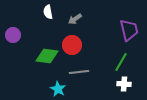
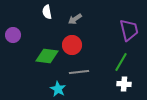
white semicircle: moved 1 px left
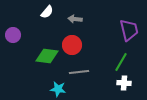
white semicircle: rotated 128 degrees counterclockwise
gray arrow: rotated 40 degrees clockwise
white cross: moved 1 px up
cyan star: rotated 21 degrees counterclockwise
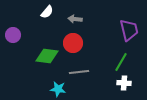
red circle: moved 1 px right, 2 px up
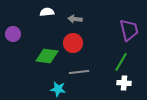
white semicircle: rotated 136 degrees counterclockwise
purple circle: moved 1 px up
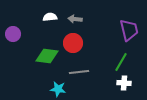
white semicircle: moved 3 px right, 5 px down
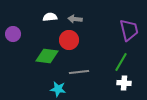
red circle: moved 4 px left, 3 px up
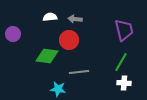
purple trapezoid: moved 5 px left
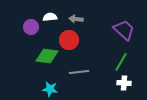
gray arrow: moved 1 px right
purple trapezoid: rotated 35 degrees counterclockwise
purple circle: moved 18 px right, 7 px up
cyan star: moved 8 px left
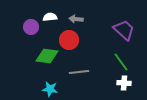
green line: rotated 66 degrees counterclockwise
